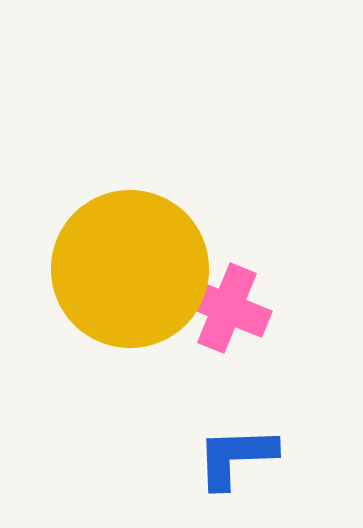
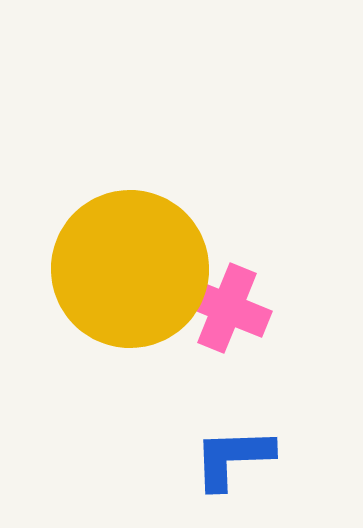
blue L-shape: moved 3 px left, 1 px down
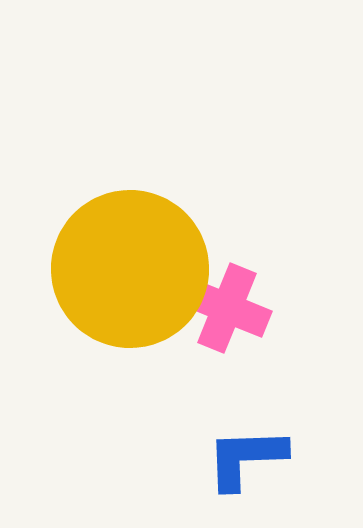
blue L-shape: moved 13 px right
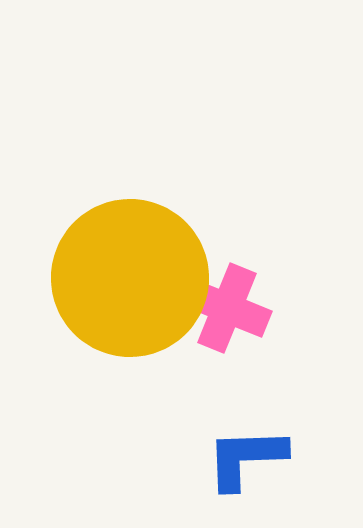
yellow circle: moved 9 px down
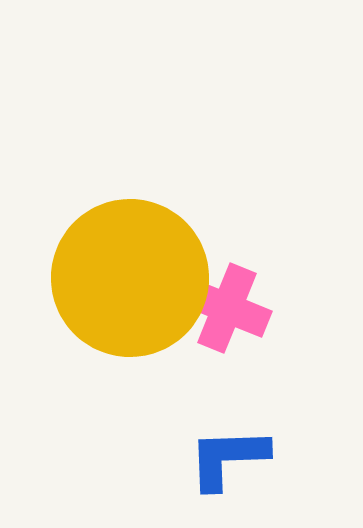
blue L-shape: moved 18 px left
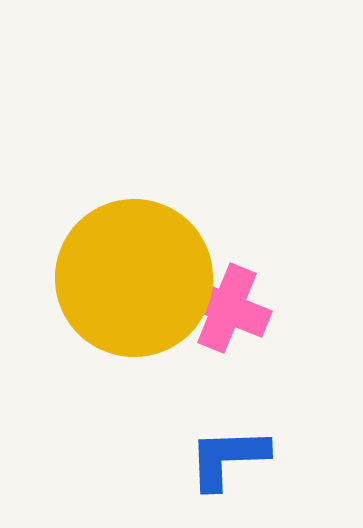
yellow circle: moved 4 px right
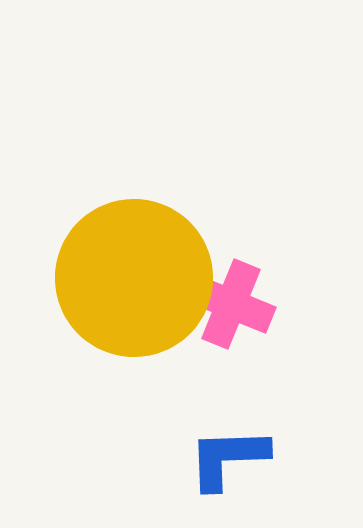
pink cross: moved 4 px right, 4 px up
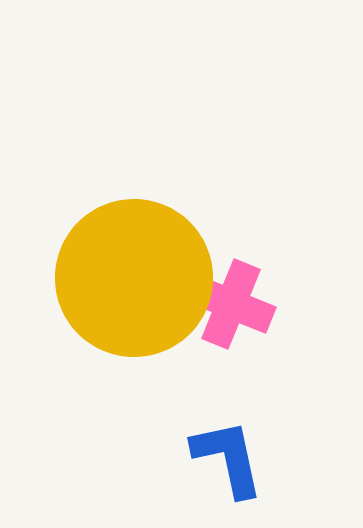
blue L-shape: rotated 80 degrees clockwise
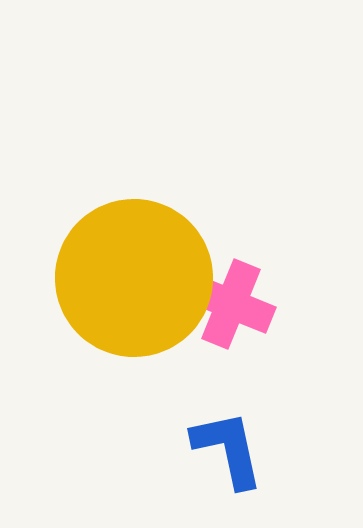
blue L-shape: moved 9 px up
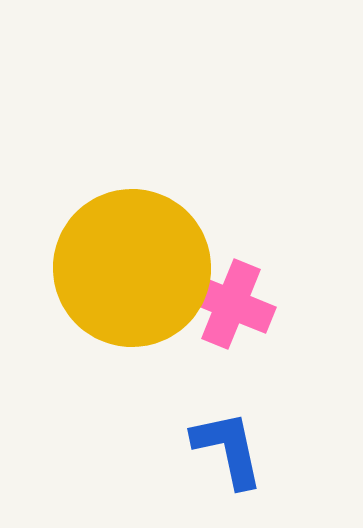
yellow circle: moved 2 px left, 10 px up
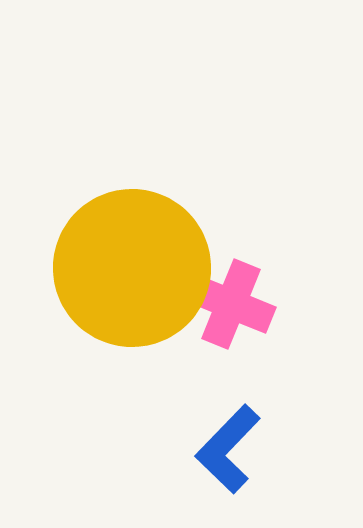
blue L-shape: rotated 124 degrees counterclockwise
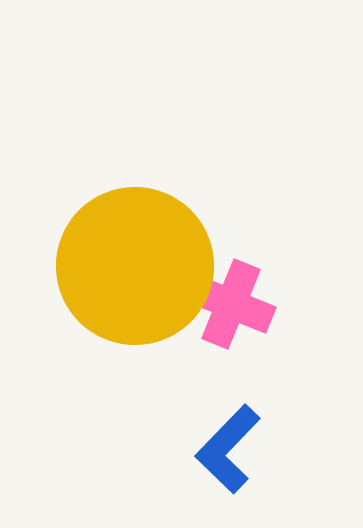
yellow circle: moved 3 px right, 2 px up
